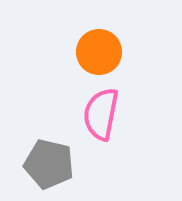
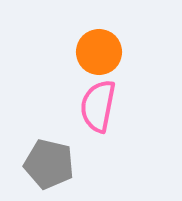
pink semicircle: moved 3 px left, 8 px up
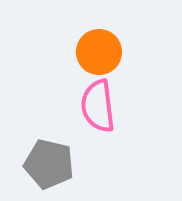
pink semicircle: rotated 18 degrees counterclockwise
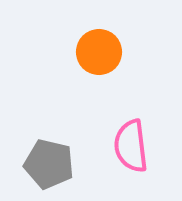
pink semicircle: moved 33 px right, 40 px down
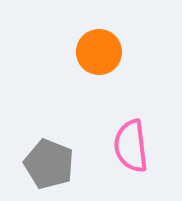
gray pentagon: rotated 9 degrees clockwise
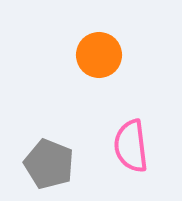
orange circle: moved 3 px down
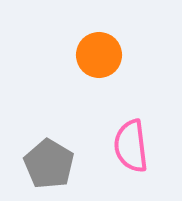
gray pentagon: rotated 9 degrees clockwise
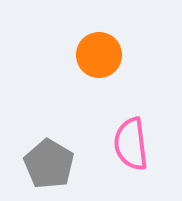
pink semicircle: moved 2 px up
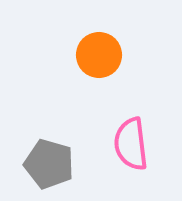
gray pentagon: rotated 15 degrees counterclockwise
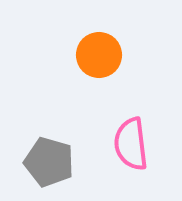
gray pentagon: moved 2 px up
